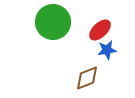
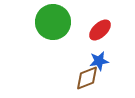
blue star: moved 8 px left, 11 px down
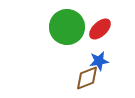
green circle: moved 14 px right, 5 px down
red ellipse: moved 1 px up
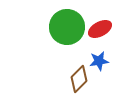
red ellipse: rotated 15 degrees clockwise
brown diamond: moved 8 px left, 1 px down; rotated 24 degrees counterclockwise
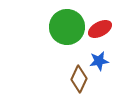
brown diamond: rotated 20 degrees counterclockwise
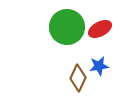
blue star: moved 5 px down
brown diamond: moved 1 px left, 1 px up
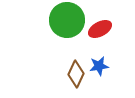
green circle: moved 7 px up
brown diamond: moved 2 px left, 4 px up
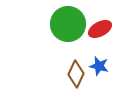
green circle: moved 1 px right, 4 px down
blue star: rotated 24 degrees clockwise
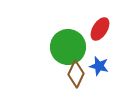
green circle: moved 23 px down
red ellipse: rotated 30 degrees counterclockwise
